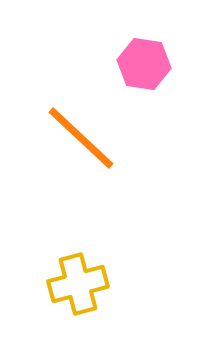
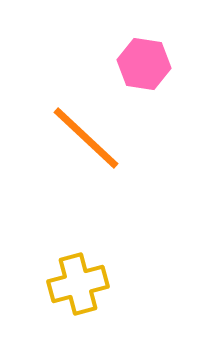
orange line: moved 5 px right
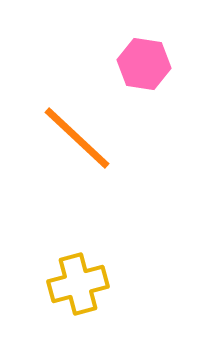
orange line: moved 9 px left
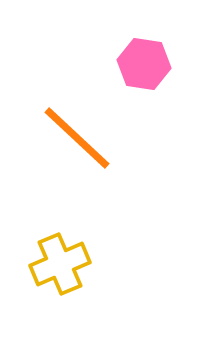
yellow cross: moved 18 px left, 20 px up; rotated 8 degrees counterclockwise
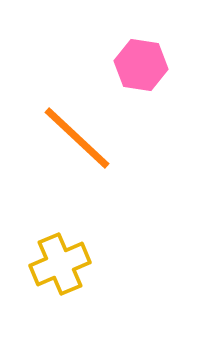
pink hexagon: moved 3 px left, 1 px down
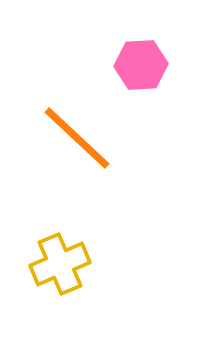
pink hexagon: rotated 12 degrees counterclockwise
